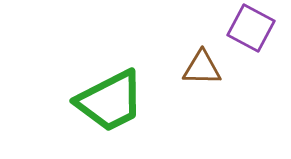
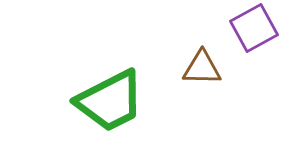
purple square: moved 3 px right; rotated 33 degrees clockwise
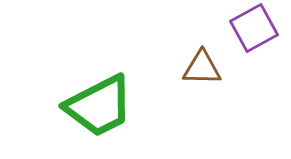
green trapezoid: moved 11 px left, 5 px down
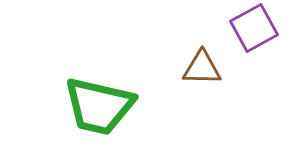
green trapezoid: rotated 40 degrees clockwise
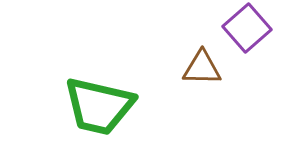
purple square: moved 7 px left; rotated 12 degrees counterclockwise
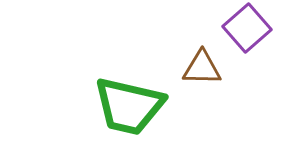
green trapezoid: moved 30 px right
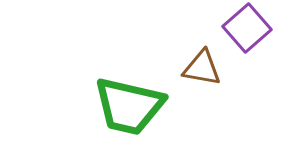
brown triangle: rotated 9 degrees clockwise
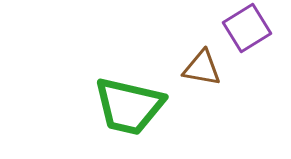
purple square: rotated 9 degrees clockwise
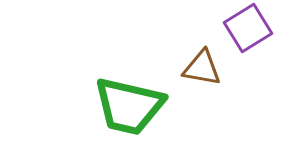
purple square: moved 1 px right
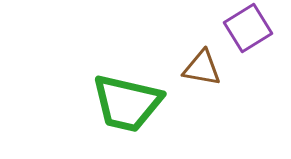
green trapezoid: moved 2 px left, 3 px up
